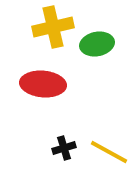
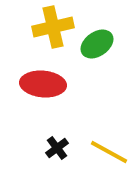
green ellipse: rotated 24 degrees counterclockwise
black cross: moved 7 px left; rotated 20 degrees counterclockwise
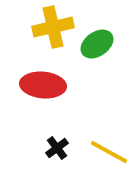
red ellipse: moved 1 px down
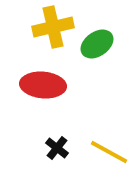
black cross: rotated 15 degrees counterclockwise
